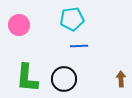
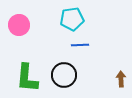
blue line: moved 1 px right, 1 px up
black circle: moved 4 px up
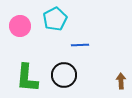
cyan pentagon: moved 17 px left; rotated 20 degrees counterclockwise
pink circle: moved 1 px right, 1 px down
brown arrow: moved 2 px down
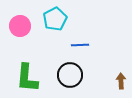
black circle: moved 6 px right
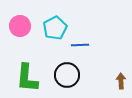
cyan pentagon: moved 9 px down
black circle: moved 3 px left
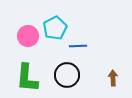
pink circle: moved 8 px right, 10 px down
blue line: moved 2 px left, 1 px down
brown arrow: moved 8 px left, 3 px up
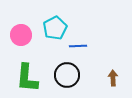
pink circle: moved 7 px left, 1 px up
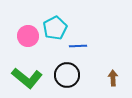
pink circle: moved 7 px right, 1 px down
green L-shape: rotated 56 degrees counterclockwise
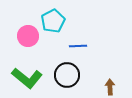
cyan pentagon: moved 2 px left, 7 px up
brown arrow: moved 3 px left, 9 px down
